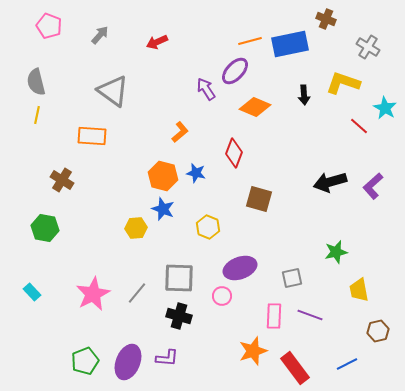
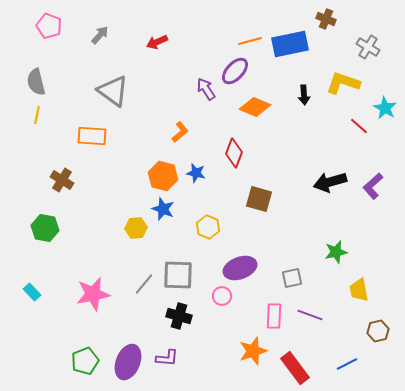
gray square at (179, 278): moved 1 px left, 3 px up
gray line at (137, 293): moved 7 px right, 9 px up
pink star at (93, 294): rotated 16 degrees clockwise
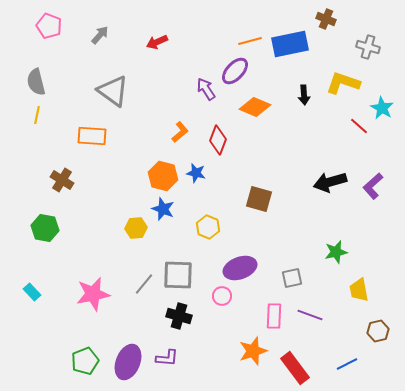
gray cross at (368, 47): rotated 15 degrees counterclockwise
cyan star at (385, 108): moved 3 px left
red diamond at (234, 153): moved 16 px left, 13 px up
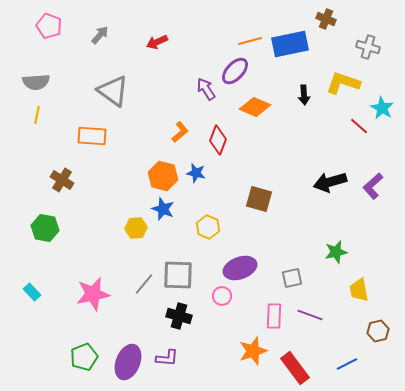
gray semicircle at (36, 82): rotated 80 degrees counterclockwise
green pentagon at (85, 361): moved 1 px left, 4 px up
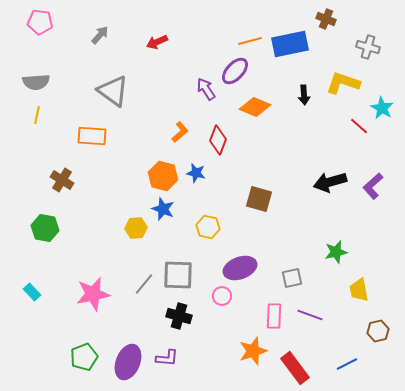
pink pentagon at (49, 26): moved 9 px left, 4 px up; rotated 15 degrees counterclockwise
yellow hexagon at (208, 227): rotated 10 degrees counterclockwise
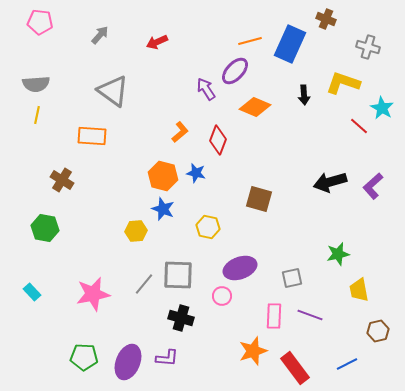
blue rectangle at (290, 44): rotated 54 degrees counterclockwise
gray semicircle at (36, 82): moved 2 px down
yellow hexagon at (136, 228): moved 3 px down
green star at (336, 252): moved 2 px right, 2 px down
black cross at (179, 316): moved 2 px right, 2 px down
green pentagon at (84, 357): rotated 24 degrees clockwise
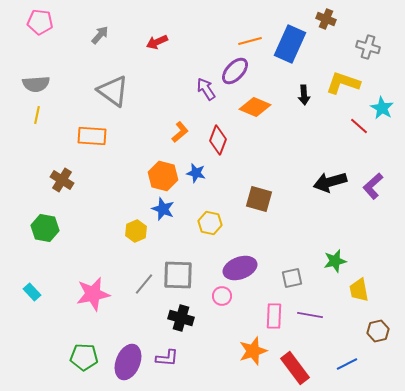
yellow hexagon at (208, 227): moved 2 px right, 4 px up
yellow hexagon at (136, 231): rotated 20 degrees counterclockwise
green star at (338, 254): moved 3 px left, 7 px down
purple line at (310, 315): rotated 10 degrees counterclockwise
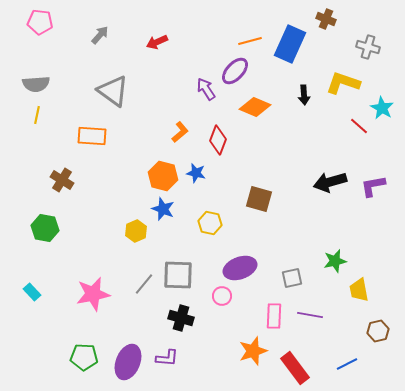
purple L-shape at (373, 186): rotated 32 degrees clockwise
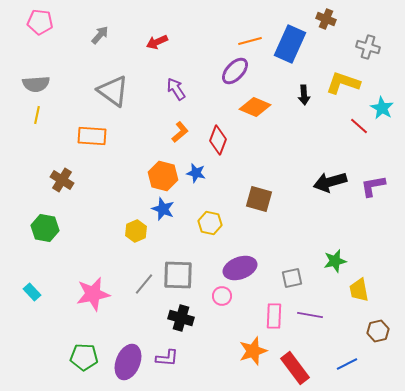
purple arrow at (206, 89): moved 30 px left
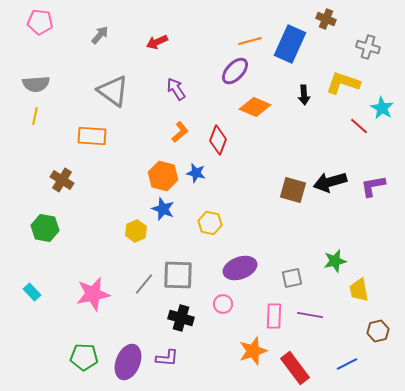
yellow line at (37, 115): moved 2 px left, 1 px down
brown square at (259, 199): moved 34 px right, 9 px up
pink circle at (222, 296): moved 1 px right, 8 px down
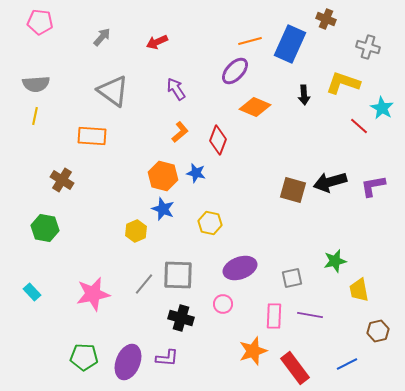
gray arrow at (100, 35): moved 2 px right, 2 px down
